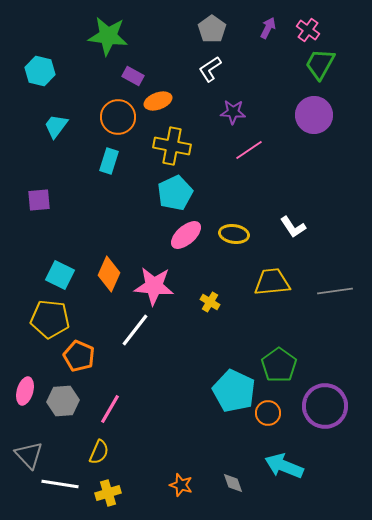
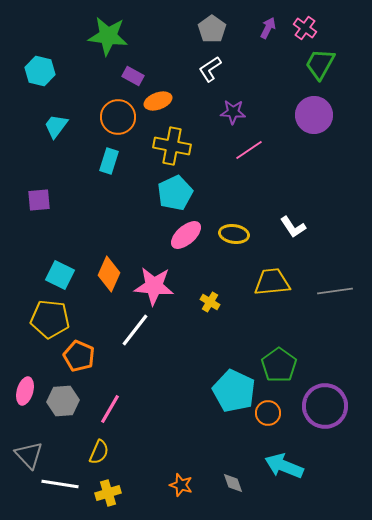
pink cross at (308, 30): moved 3 px left, 2 px up
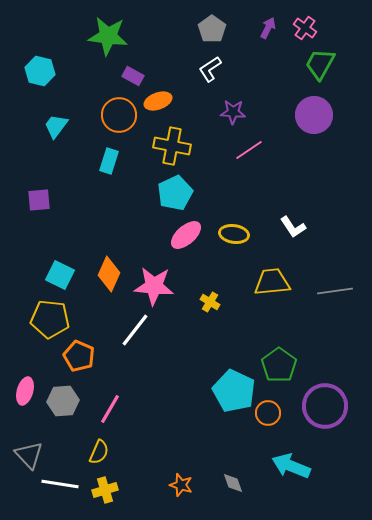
orange circle at (118, 117): moved 1 px right, 2 px up
cyan arrow at (284, 466): moved 7 px right
yellow cross at (108, 493): moved 3 px left, 3 px up
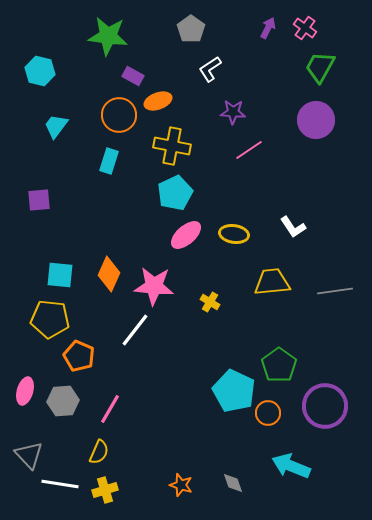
gray pentagon at (212, 29): moved 21 px left
green trapezoid at (320, 64): moved 3 px down
purple circle at (314, 115): moved 2 px right, 5 px down
cyan square at (60, 275): rotated 20 degrees counterclockwise
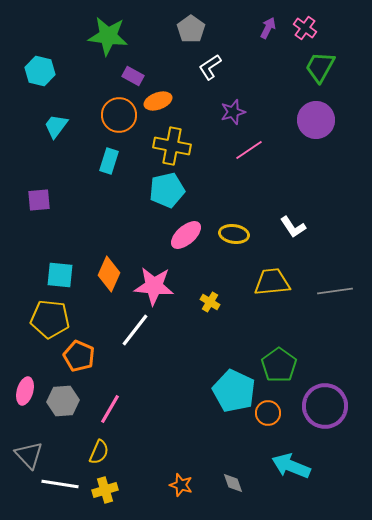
white L-shape at (210, 69): moved 2 px up
purple star at (233, 112): rotated 20 degrees counterclockwise
cyan pentagon at (175, 193): moved 8 px left, 3 px up; rotated 12 degrees clockwise
